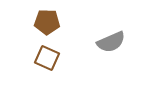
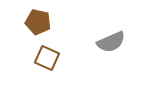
brown pentagon: moved 9 px left; rotated 10 degrees clockwise
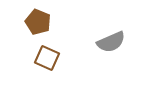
brown pentagon: rotated 10 degrees clockwise
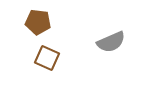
brown pentagon: rotated 15 degrees counterclockwise
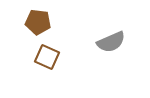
brown square: moved 1 px up
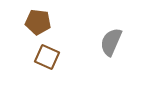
gray semicircle: rotated 136 degrees clockwise
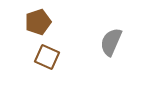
brown pentagon: rotated 25 degrees counterclockwise
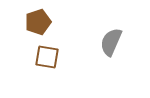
brown square: rotated 15 degrees counterclockwise
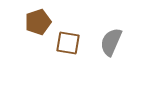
brown square: moved 21 px right, 14 px up
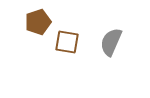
brown square: moved 1 px left, 1 px up
